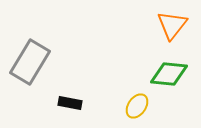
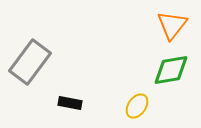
gray rectangle: rotated 6 degrees clockwise
green diamond: moved 2 px right, 4 px up; rotated 15 degrees counterclockwise
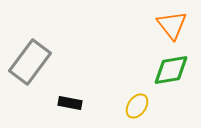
orange triangle: rotated 16 degrees counterclockwise
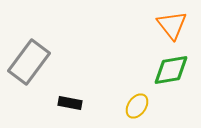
gray rectangle: moved 1 px left
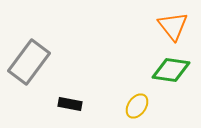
orange triangle: moved 1 px right, 1 px down
green diamond: rotated 18 degrees clockwise
black rectangle: moved 1 px down
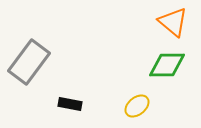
orange triangle: moved 4 px up; rotated 12 degrees counterclockwise
green diamond: moved 4 px left, 5 px up; rotated 9 degrees counterclockwise
yellow ellipse: rotated 15 degrees clockwise
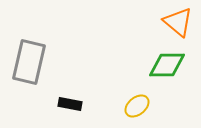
orange triangle: moved 5 px right
gray rectangle: rotated 24 degrees counterclockwise
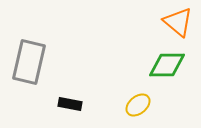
yellow ellipse: moved 1 px right, 1 px up
